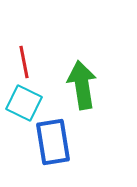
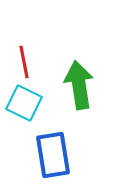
green arrow: moved 3 px left
blue rectangle: moved 13 px down
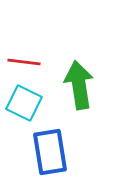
red line: rotated 72 degrees counterclockwise
blue rectangle: moved 3 px left, 3 px up
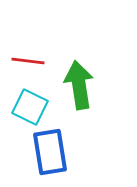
red line: moved 4 px right, 1 px up
cyan square: moved 6 px right, 4 px down
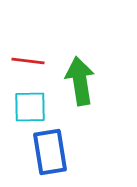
green arrow: moved 1 px right, 4 px up
cyan square: rotated 27 degrees counterclockwise
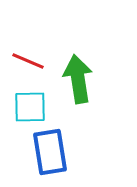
red line: rotated 16 degrees clockwise
green arrow: moved 2 px left, 2 px up
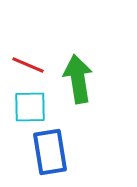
red line: moved 4 px down
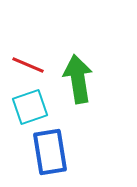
cyan square: rotated 18 degrees counterclockwise
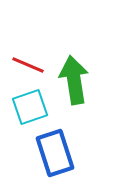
green arrow: moved 4 px left, 1 px down
blue rectangle: moved 5 px right, 1 px down; rotated 9 degrees counterclockwise
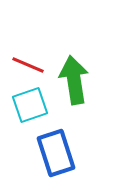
cyan square: moved 2 px up
blue rectangle: moved 1 px right
